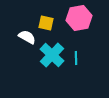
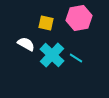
white semicircle: moved 1 px left, 7 px down
cyan line: rotated 56 degrees counterclockwise
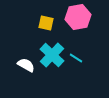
pink hexagon: moved 1 px left, 1 px up
white semicircle: moved 21 px down
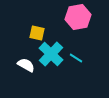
yellow square: moved 9 px left, 10 px down
cyan cross: moved 1 px left, 1 px up
